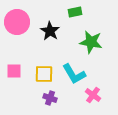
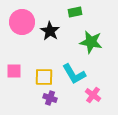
pink circle: moved 5 px right
yellow square: moved 3 px down
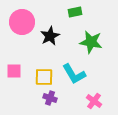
black star: moved 5 px down; rotated 12 degrees clockwise
pink cross: moved 1 px right, 6 px down
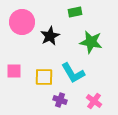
cyan L-shape: moved 1 px left, 1 px up
purple cross: moved 10 px right, 2 px down
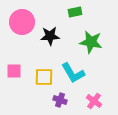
black star: rotated 24 degrees clockwise
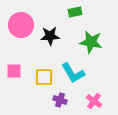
pink circle: moved 1 px left, 3 px down
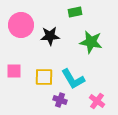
cyan L-shape: moved 6 px down
pink cross: moved 3 px right
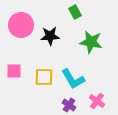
green rectangle: rotated 72 degrees clockwise
purple cross: moved 9 px right, 5 px down; rotated 16 degrees clockwise
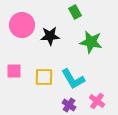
pink circle: moved 1 px right
